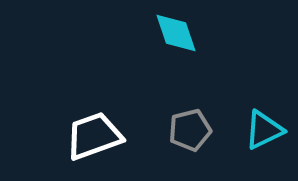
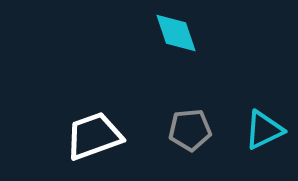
gray pentagon: rotated 9 degrees clockwise
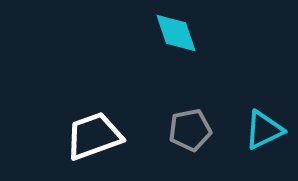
gray pentagon: rotated 6 degrees counterclockwise
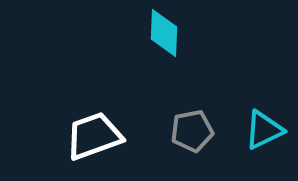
cyan diamond: moved 12 px left; rotated 21 degrees clockwise
gray pentagon: moved 2 px right, 1 px down
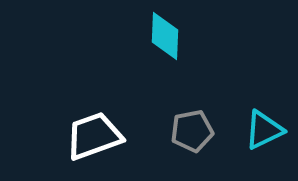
cyan diamond: moved 1 px right, 3 px down
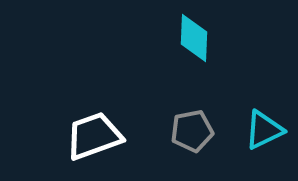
cyan diamond: moved 29 px right, 2 px down
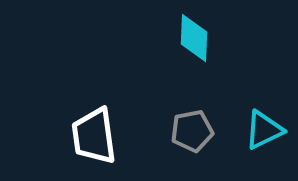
white trapezoid: rotated 78 degrees counterclockwise
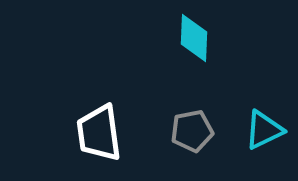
white trapezoid: moved 5 px right, 3 px up
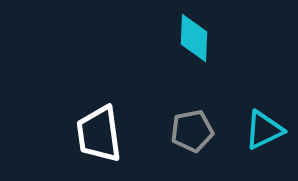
white trapezoid: moved 1 px down
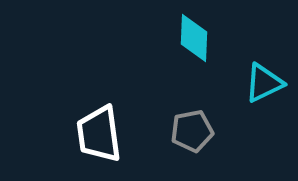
cyan triangle: moved 47 px up
